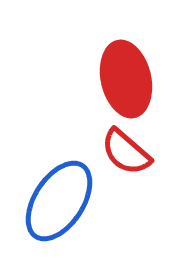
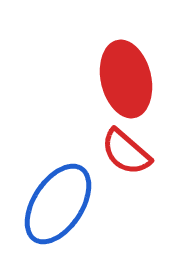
blue ellipse: moved 1 px left, 3 px down
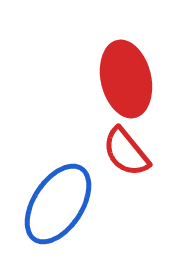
red semicircle: rotated 10 degrees clockwise
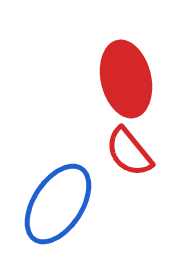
red semicircle: moved 3 px right
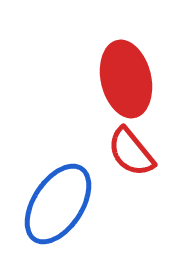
red semicircle: moved 2 px right
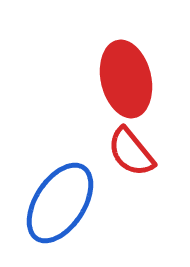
blue ellipse: moved 2 px right, 1 px up
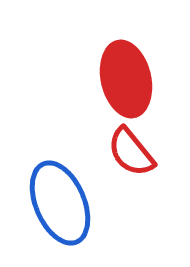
blue ellipse: rotated 56 degrees counterclockwise
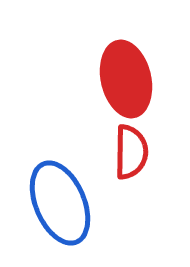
red semicircle: rotated 140 degrees counterclockwise
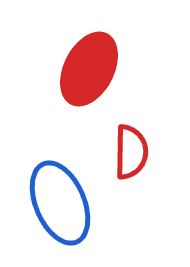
red ellipse: moved 37 px left, 10 px up; rotated 40 degrees clockwise
